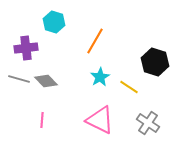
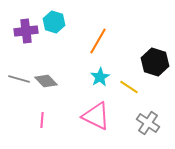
orange line: moved 3 px right
purple cross: moved 17 px up
pink triangle: moved 4 px left, 4 px up
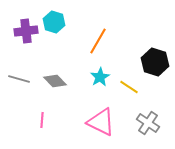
gray diamond: moved 9 px right
pink triangle: moved 5 px right, 6 px down
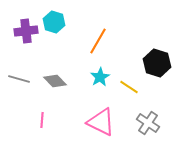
black hexagon: moved 2 px right, 1 px down
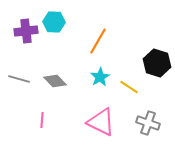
cyan hexagon: rotated 15 degrees counterclockwise
gray cross: rotated 15 degrees counterclockwise
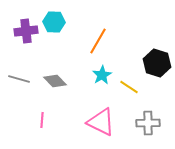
cyan star: moved 2 px right, 2 px up
gray cross: rotated 20 degrees counterclockwise
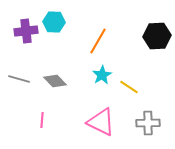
black hexagon: moved 27 px up; rotated 20 degrees counterclockwise
